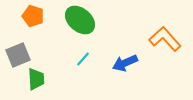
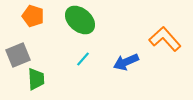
blue arrow: moved 1 px right, 1 px up
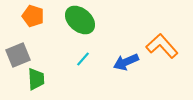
orange L-shape: moved 3 px left, 7 px down
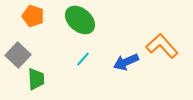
gray square: rotated 25 degrees counterclockwise
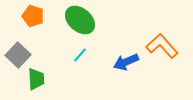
cyan line: moved 3 px left, 4 px up
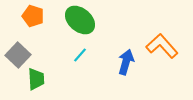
blue arrow: rotated 130 degrees clockwise
